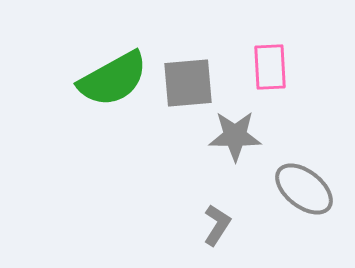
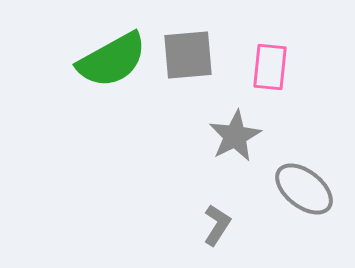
pink rectangle: rotated 9 degrees clockwise
green semicircle: moved 1 px left, 19 px up
gray square: moved 28 px up
gray star: rotated 28 degrees counterclockwise
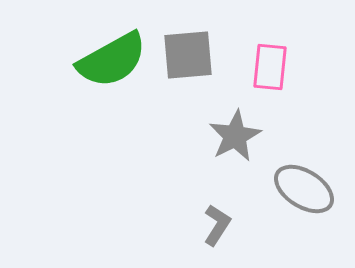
gray ellipse: rotated 6 degrees counterclockwise
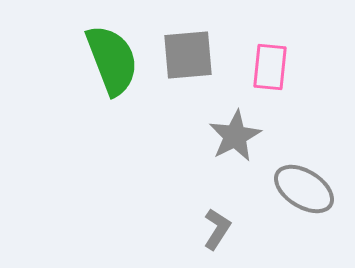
green semicircle: rotated 82 degrees counterclockwise
gray L-shape: moved 4 px down
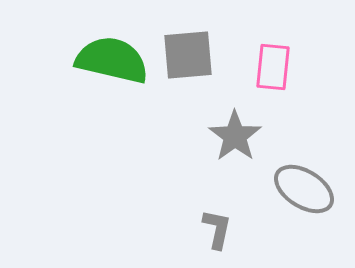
green semicircle: rotated 56 degrees counterclockwise
pink rectangle: moved 3 px right
gray star: rotated 8 degrees counterclockwise
gray L-shape: rotated 21 degrees counterclockwise
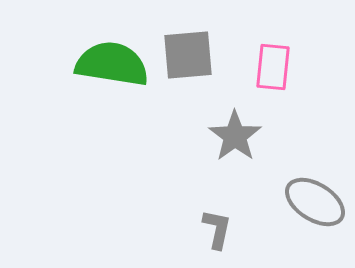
green semicircle: moved 4 px down; rotated 4 degrees counterclockwise
gray ellipse: moved 11 px right, 13 px down
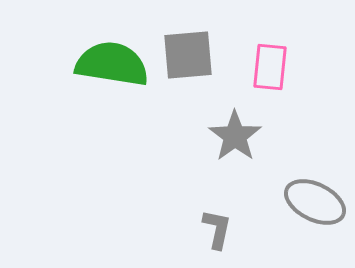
pink rectangle: moved 3 px left
gray ellipse: rotated 6 degrees counterclockwise
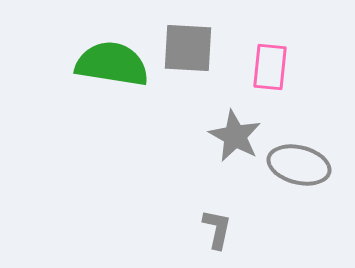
gray square: moved 7 px up; rotated 8 degrees clockwise
gray star: rotated 8 degrees counterclockwise
gray ellipse: moved 16 px left, 37 px up; rotated 12 degrees counterclockwise
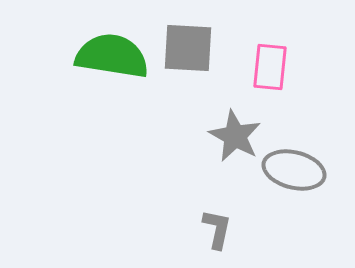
green semicircle: moved 8 px up
gray ellipse: moved 5 px left, 5 px down
